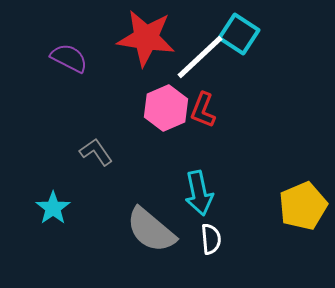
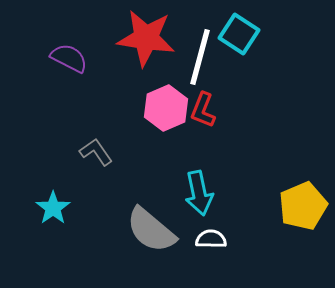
white line: rotated 32 degrees counterclockwise
white semicircle: rotated 84 degrees counterclockwise
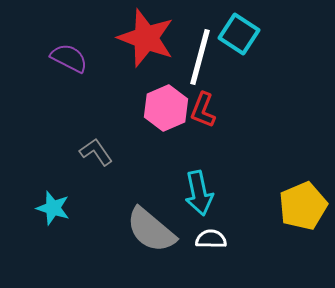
red star: rotated 12 degrees clockwise
cyan star: rotated 20 degrees counterclockwise
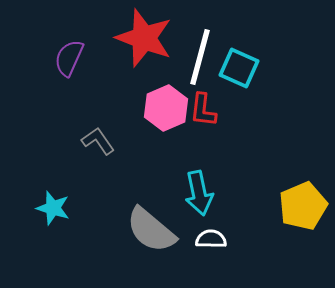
cyan square: moved 34 px down; rotated 9 degrees counterclockwise
red star: moved 2 px left
purple semicircle: rotated 93 degrees counterclockwise
red L-shape: rotated 15 degrees counterclockwise
gray L-shape: moved 2 px right, 11 px up
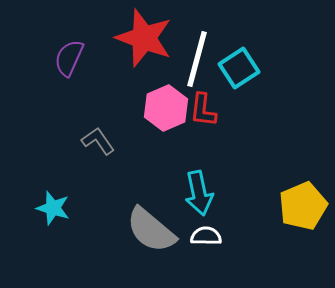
white line: moved 3 px left, 2 px down
cyan square: rotated 33 degrees clockwise
white semicircle: moved 5 px left, 3 px up
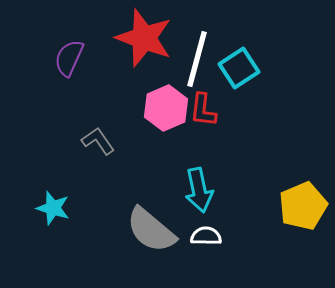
cyan arrow: moved 3 px up
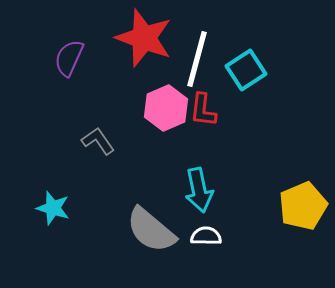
cyan square: moved 7 px right, 2 px down
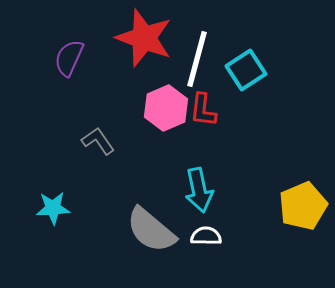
cyan star: rotated 20 degrees counterclockwise
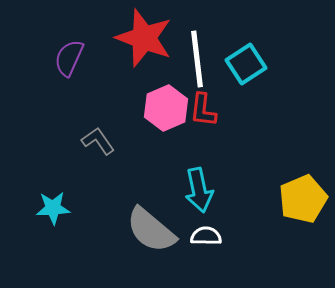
white line: rotated 22 degrees counterclockwise
cyan square: moved 6 px up
yellow pentagon: moved 7 px up
